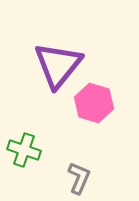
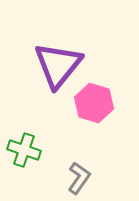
gray L-shape: rotated 12 degrees clockwise
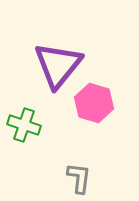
green cross: moved 25 px up
gray L-shape: rotated 28 degrees counterclockwise
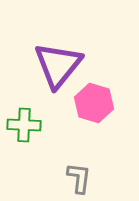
green cross: rotated 16 degrees counterclockwise
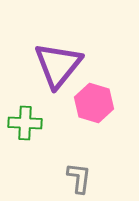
green cross: moved 1 px right, 2 px up
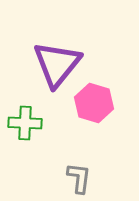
purple triangle: moved 1 px left, 1 px up
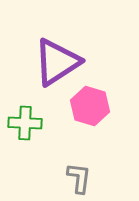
purple triangle: moved 2 px up; rotated 18 degrees clockwise
pink hexagon: moved 4 px left, 3 px down
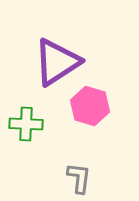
green cross: moved 1 px right, 1 px down
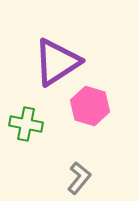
green cross: rotated 8 degrees clockwise
gray L-shape: rotated 32 degrees clockwise
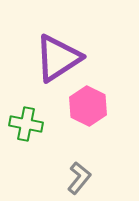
purple triangle: moved 1 px right, 4 px up
pink hexagon: moved 2 px left; rotated 9 degrees clockwise
